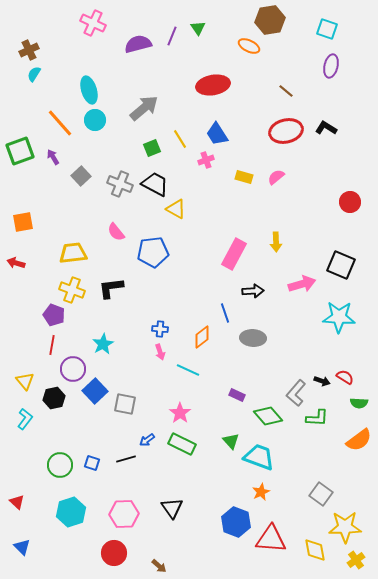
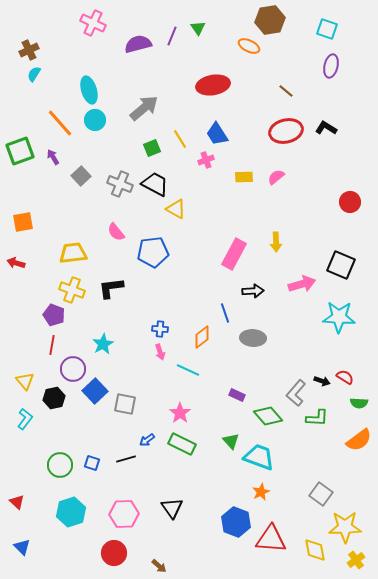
yellow rectangle at (244, 177): rotated 18 degrees counterclockwise
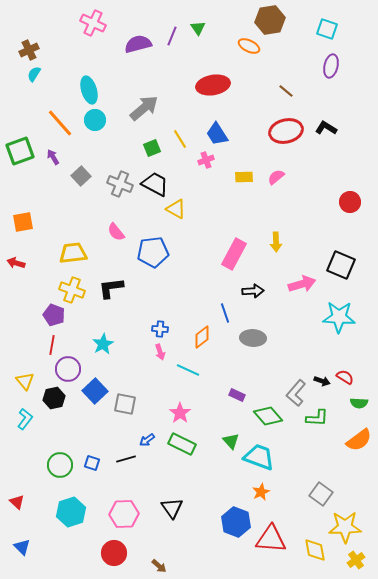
purple circle at (73, 369): moved 5 px left
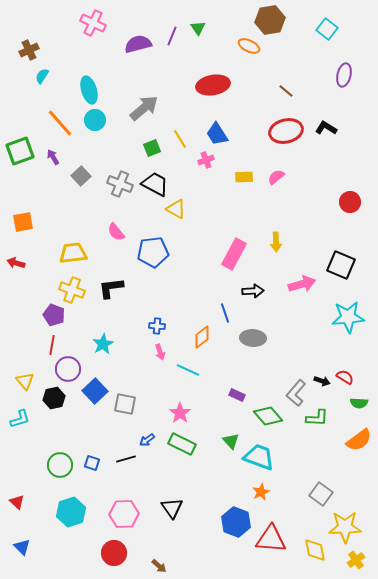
cyan square at (327, 29): rotated 20 degrees clockwise
purple ellipse at (331, 66): moved 13 px right, 9 px down
cyan semicircle at (34, 74): moved 8 px right, 2 px down
cyan star at (339, 317): moved 9 px right; rotated 8 degrees counterclockwise
blue cross at (160, 329): moved 3 px left, 3 px up
cyan L-shape at (25, 419): moved 5 px left; rotated 35 degrees clockwise
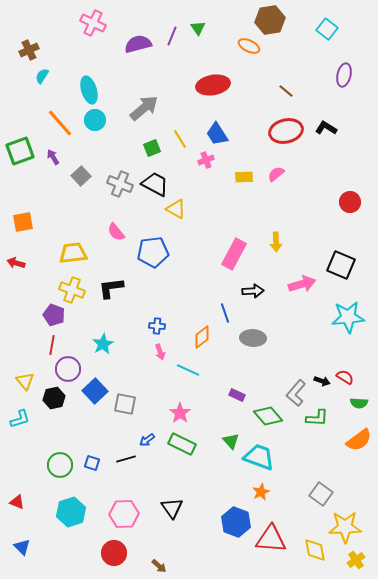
pink semicircle at (276, 177): moved 3 px up
red triangle at (17, 502): rotated 21 degrees counterclockwise
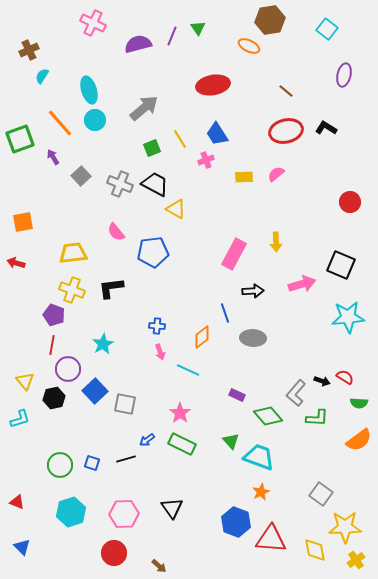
green square at (20, 151): moved 12 px up
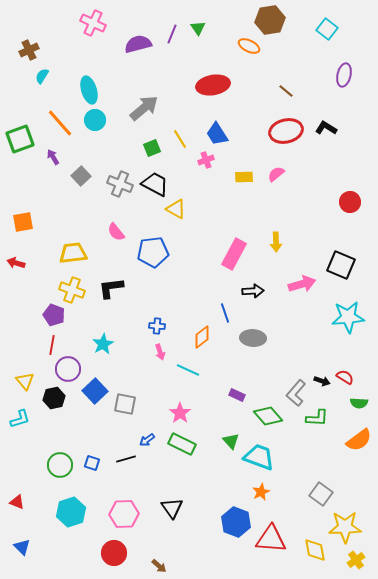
purple line at (172, 36): moved 2 px up
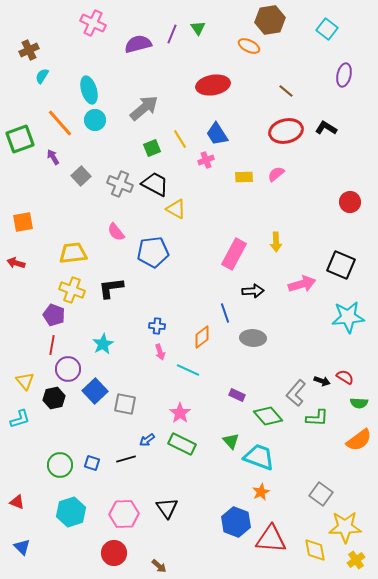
black triangle at (172, 508): moved 5 px left
